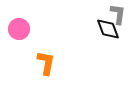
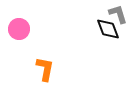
gray L-shape: rotated 25 degrees counterclockwise
orange L-shape: moved 1 px left, 6 px down
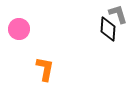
black diamond: rotated 25 degrees clockwise
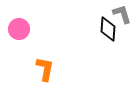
gray L-shape: moved 4 px right
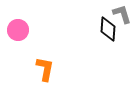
pink circle: moved 1 px left, 1 px down
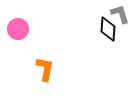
gray L-shape: moved 2 px left
pink circle: moved 1 px up
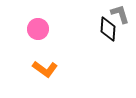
pink circle: moved 20 px right
orange L-shape: rotated 115 degrees clockwise
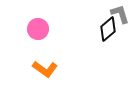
black diamond: rotated 45 degrees clockwise
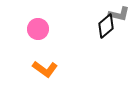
gray L-shape: moved 1 px left; rotated 120 degrees clockwise
black diamond: moved 2 px left, 3 px up
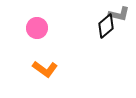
pink circle: moved 1 px left, 1 px up
